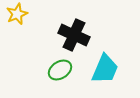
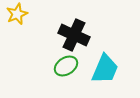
green ellipse: moved 6 px right, 4 px up
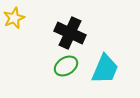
yellow star: moved 3 px left, 4 px down
black cross: moved 4 px left, 2 px up
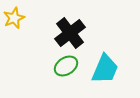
black cross: rotated 28 degrees clockwise
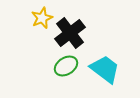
yellow star: moved 28 px right
cyan trapezoid: rotated 76 degrees counterclockwise
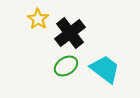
yellow star: moved 4 px left, 1 px down; rotated 15 degrees counterclockwise
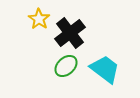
yellow star: moved 1 px right
green ellipse: rotated 10 degrees counterclockwise
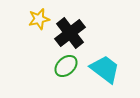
yellow star: rotated 25 degrees clockwise
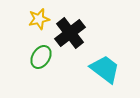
green ellipse: moved 25 px left, 9 px up; rotated 15 degrees counterclockwise
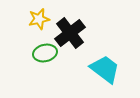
green ellipse: moved 4 px right, 4 px up; rotated 45 degrees clockwise
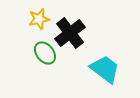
green ellipse: rotated 65 degrees clockwise
